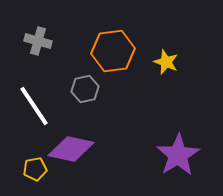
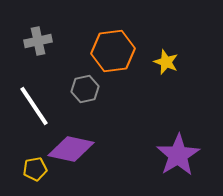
gray cross: rotated 28 degrees counterclockwise
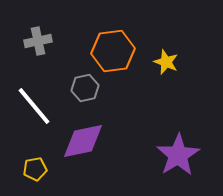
gray hexagon: moved 1 px up
white line: rotated 6 degrees counterclockwise
purple diamond: moved 12 px right, 8 px up; rotated 24 degrees counterclockwise
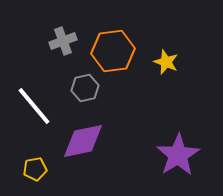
gray cross: moved 25 px right; rotated 8 degrees counterclockwise
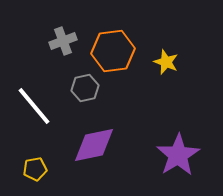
purple diamond: moved 11 px right, 4 px down
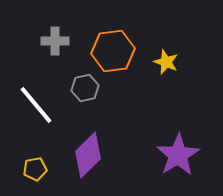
gray cross: moved 8 px left; rotated 20 degrees clockwise
white line: moved 2 px right, 1 px up
purple diamond: moved 6 px left, 10 px down; rotated 33 degrees counterclockwise
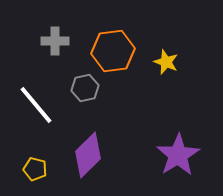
yellow pentagon: rotated 25 degrees clockwise
